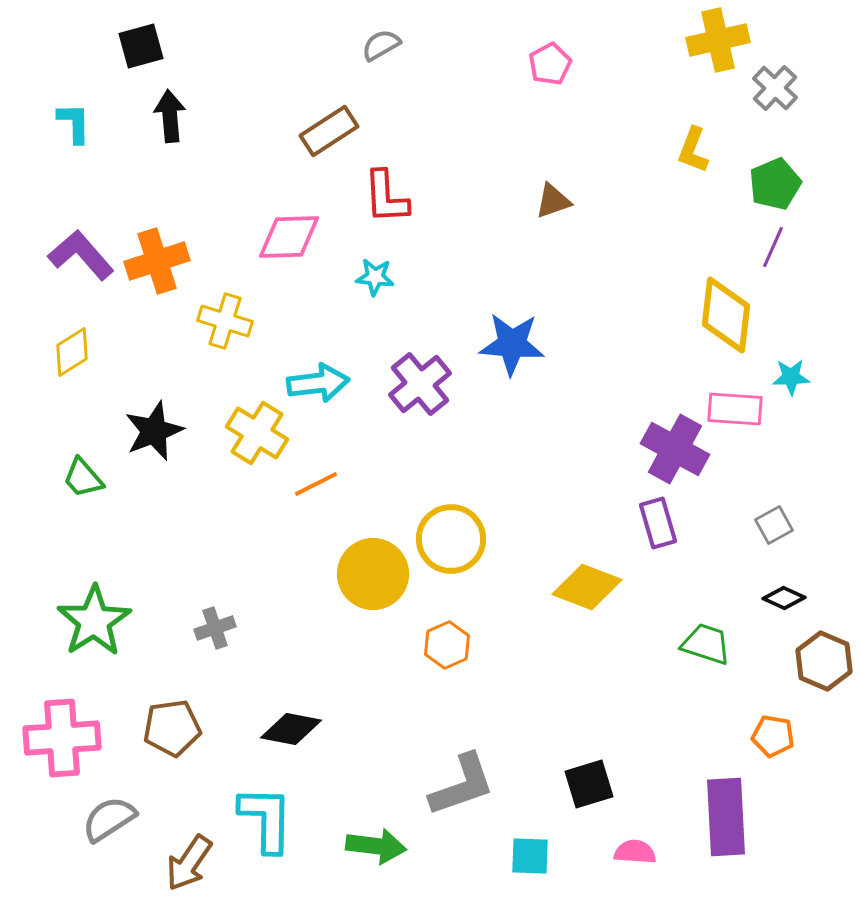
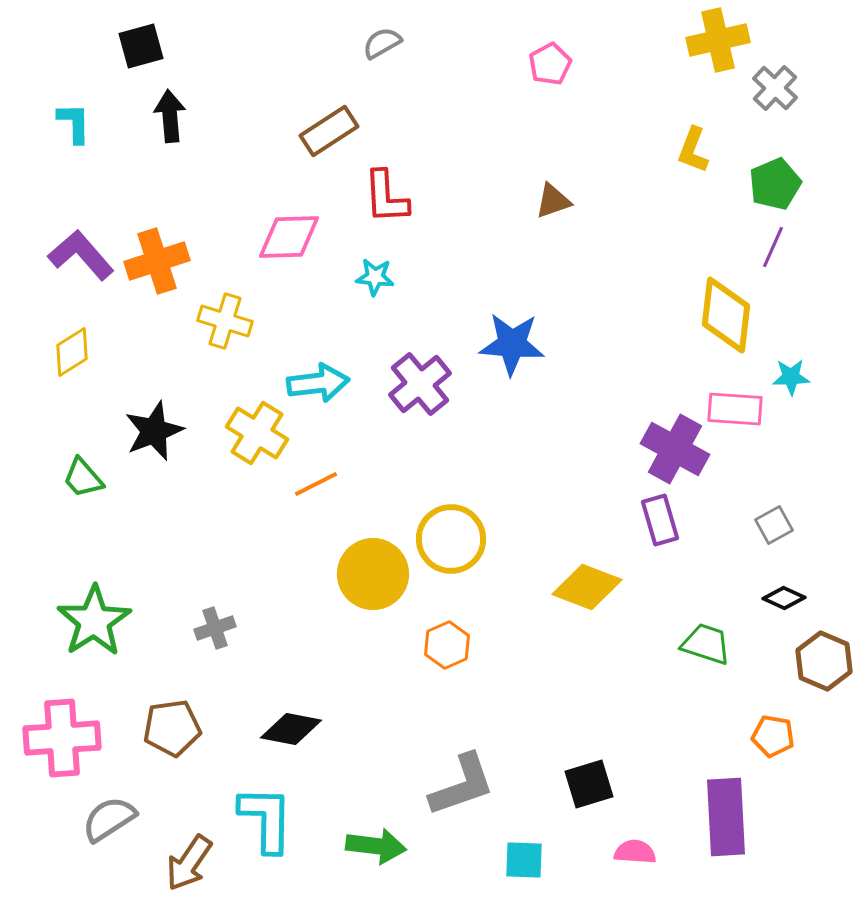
gray semicircle at (381, 45): moved 1 px right, 2 px up
purple rectangle at (658, 523): moved 2 px right, 3 px up
cyan square at (530, 856): moved 6 px left, 4 px down
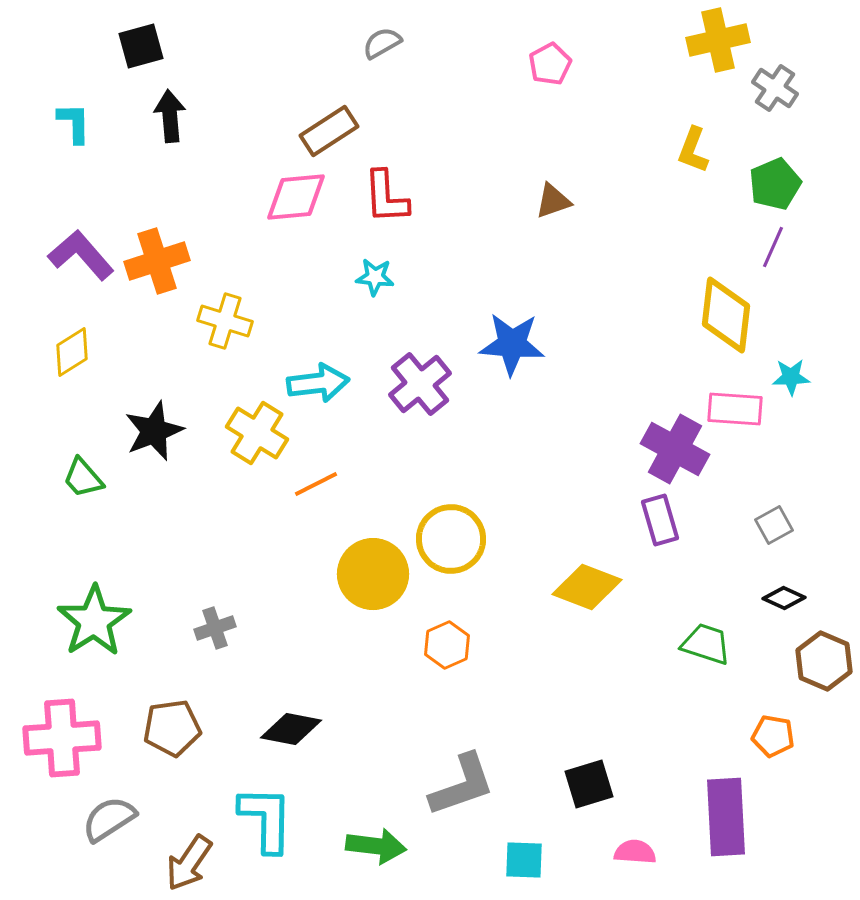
gray cross at (775, 88): rotated 9 degrees counterclockwise
pink diamond at (289, 237): moved 7 px right, 40 px up; rotated 4 degrees counterclockwise
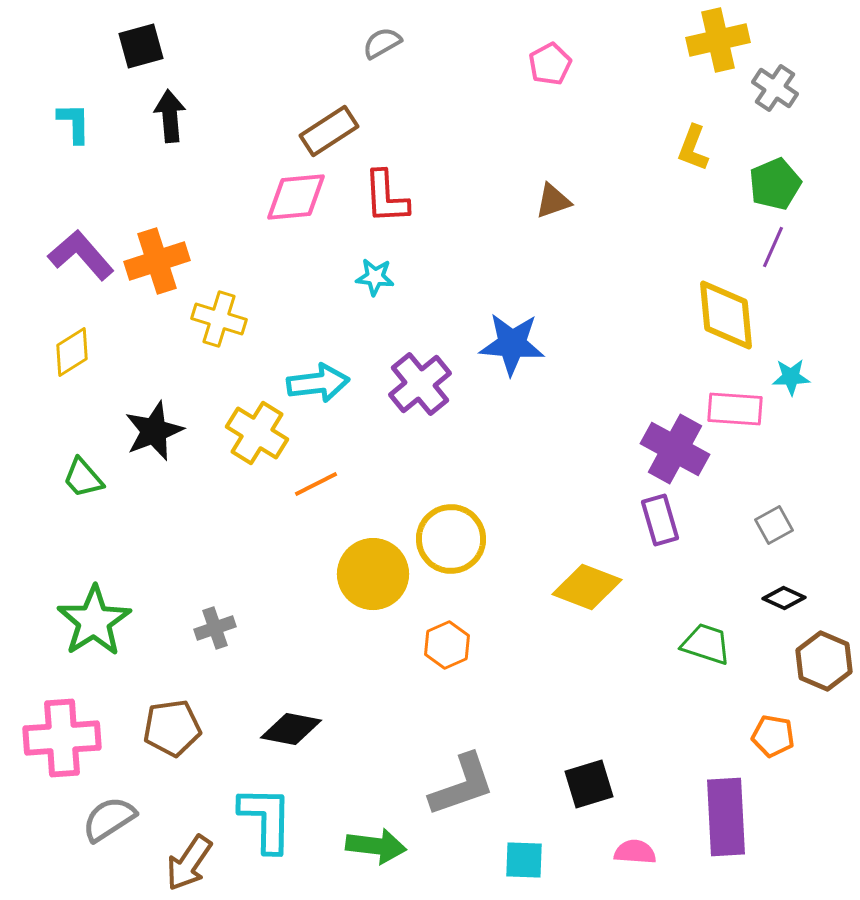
yellow L-shape at (693, 150): moved 2 px up
yellow diamond at (726, 315): rotated 12 degrees counterclockwise
yellow cross at (225, 321): moved 6 px left, 2 px up
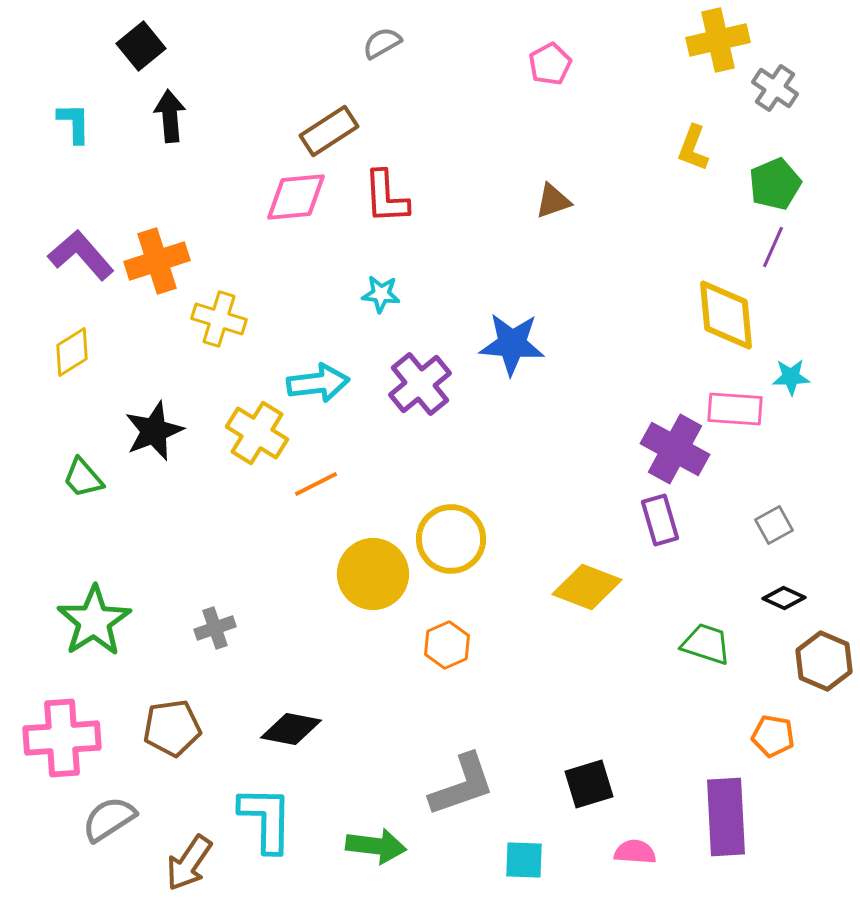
black square at (141, 46): rotated 24 degrees counterclockwise
cyan star at (375, 277): moved 6 px right, 17 px down
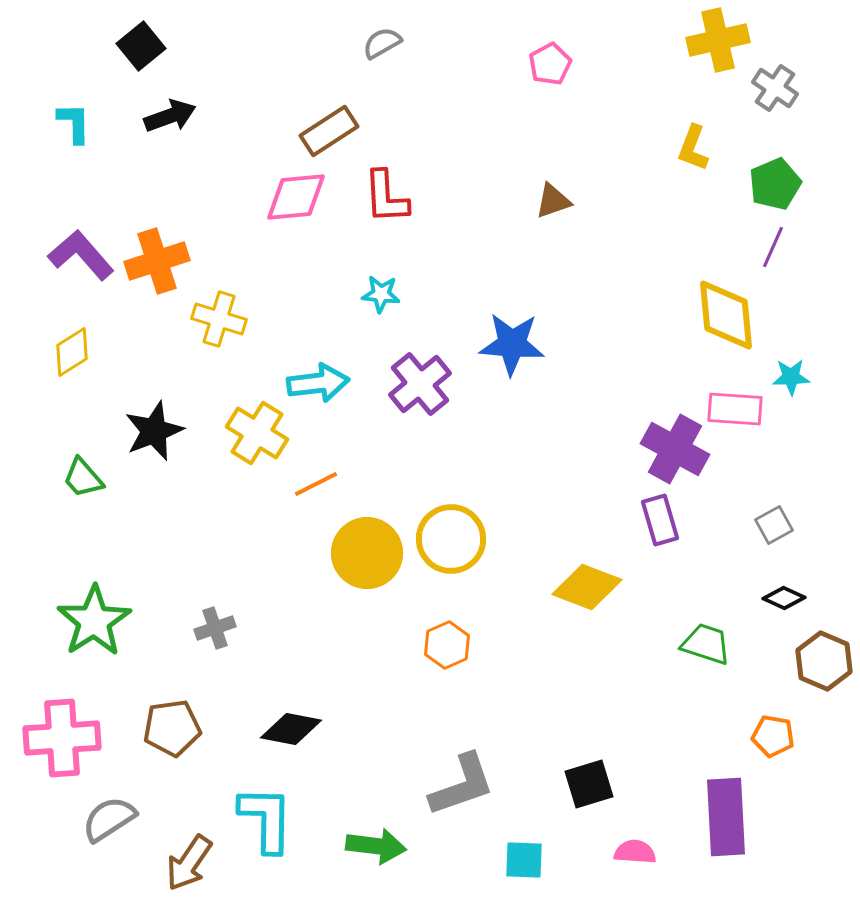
black arrow at (170, 116): rotated 75 degrees clockwise
yellow circle at (373, 574): moved 6 px left, 21 px up
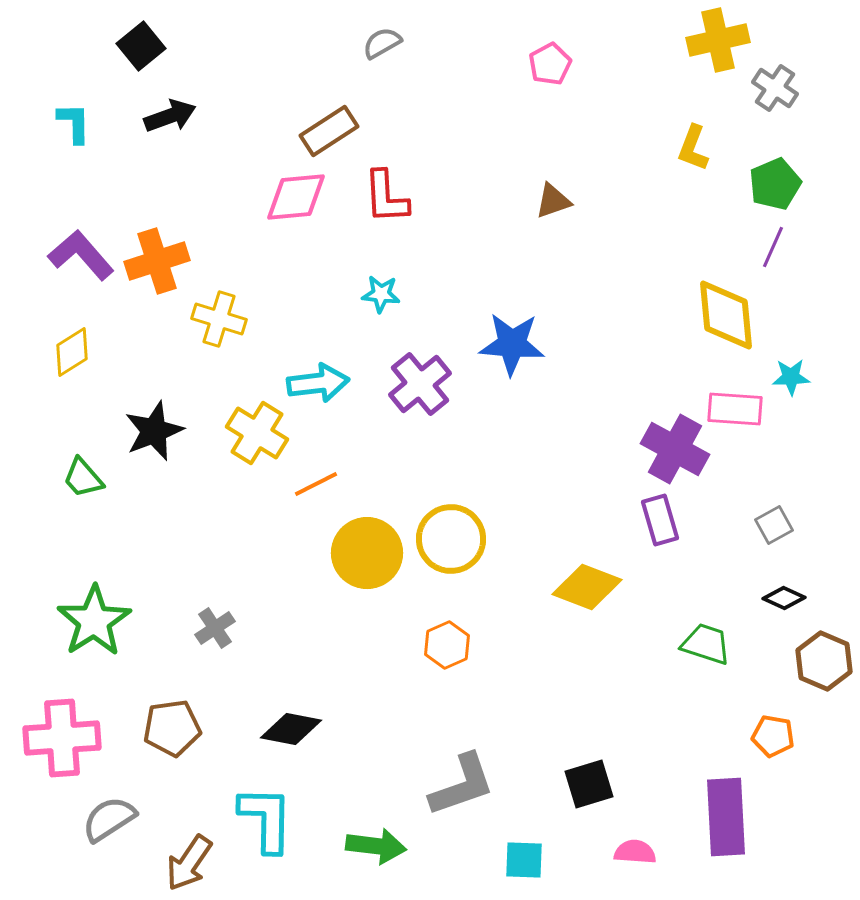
gray cross at (215, 628): rotated 15 degrees counterclockwise
